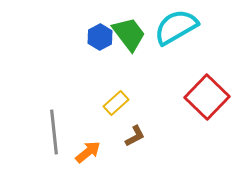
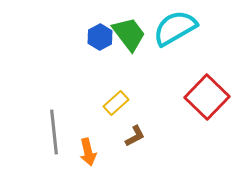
cyan semicircle: moved 1 px left, 1 px down
orange arrow: rotated 116 degrees clockwise
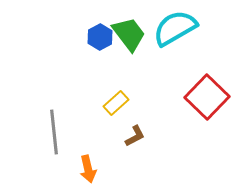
orange arrow: moved 17 px down
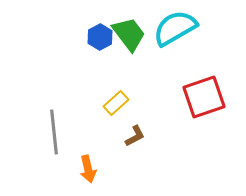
red square: moved 3 px left; rotated 27 degrees clockwise
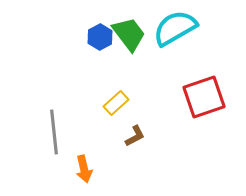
orange arrow: moved 4 px left
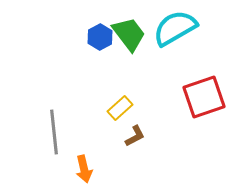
yellow rectangle: moved 4 px right, 5 px down
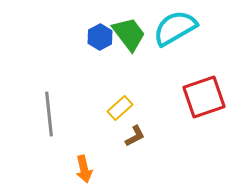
gray line: moved 5 px left, 18 px up
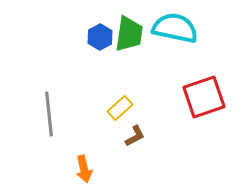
cyan semicircle: rotated 42 degrees clockwise
green trapezoid: rotated 45 degrees clockwise
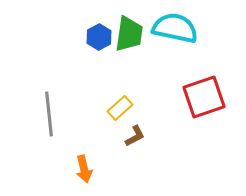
blue hexagon: moved 1 px left
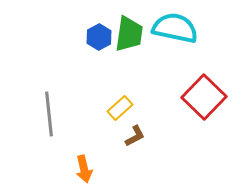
red square: rotated 27 degrees counterclockwise
